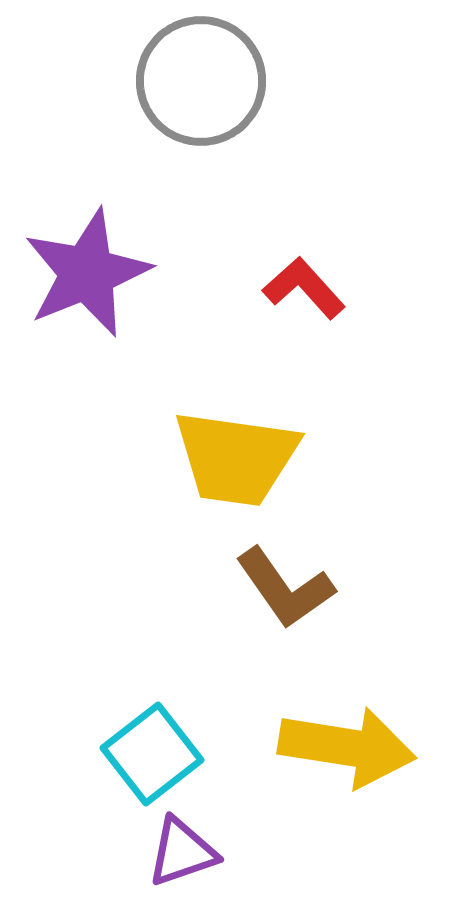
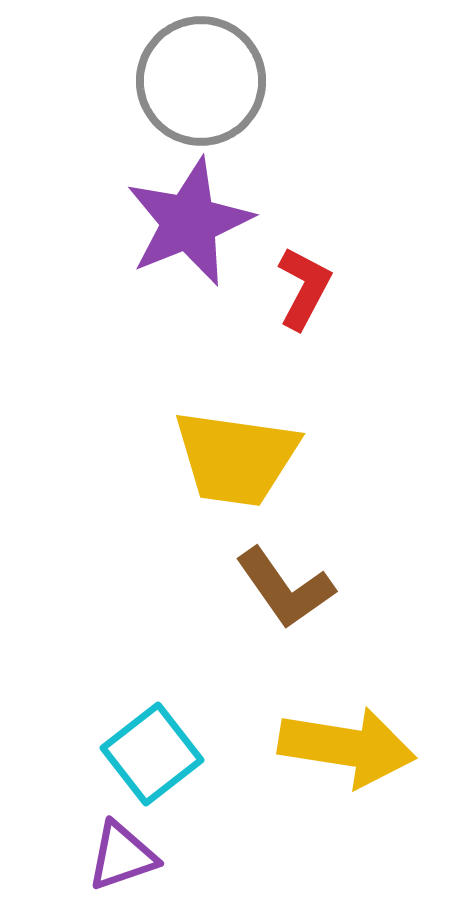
purple star: moved 102 px right, 51 px up
red L-shape: rotated 70 degrees clockwise
purple triangle: moved 60 px left, 4 px down
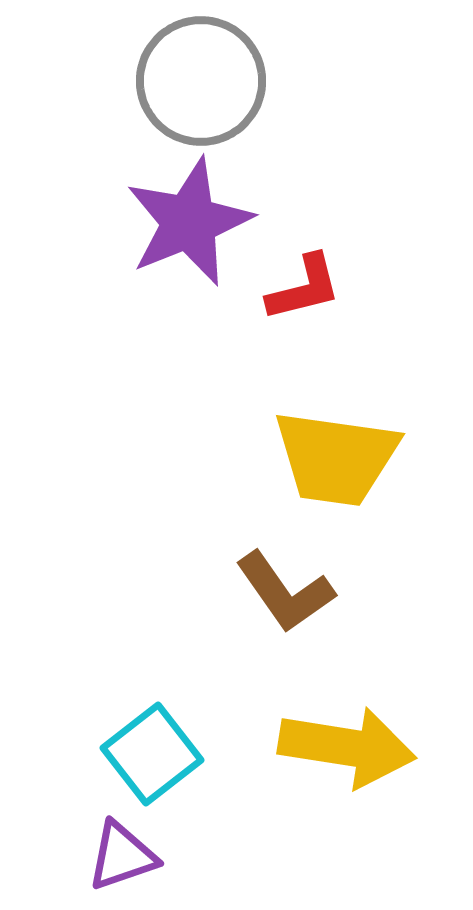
red L-shape: rotated 48 degrees clockwise
yellow trapezoid: moved 100 px right
brown L-shape: moved 4 px down
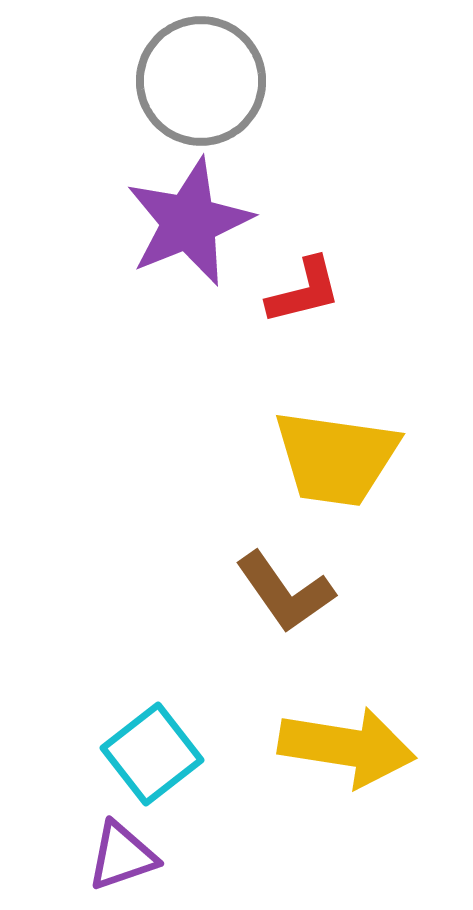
red L-shape: moved 3 px down
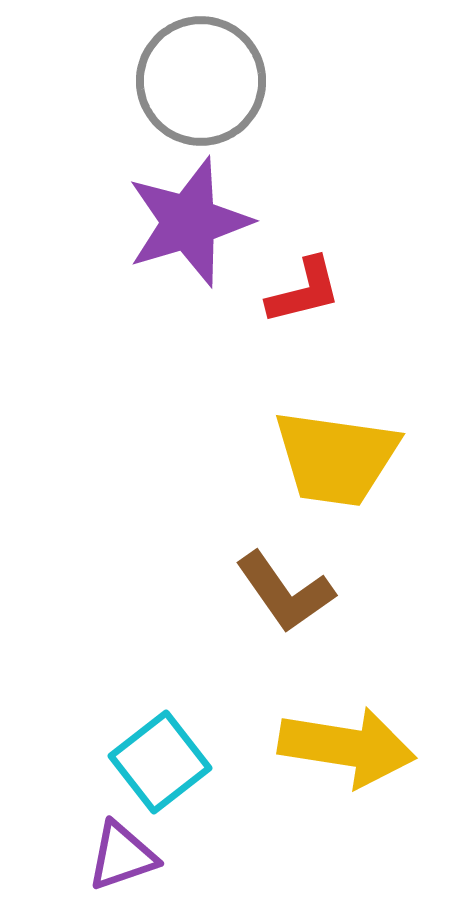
purple star: rotated 5 degrees clockwise
cyan square: moved 8 px right, 8 px down
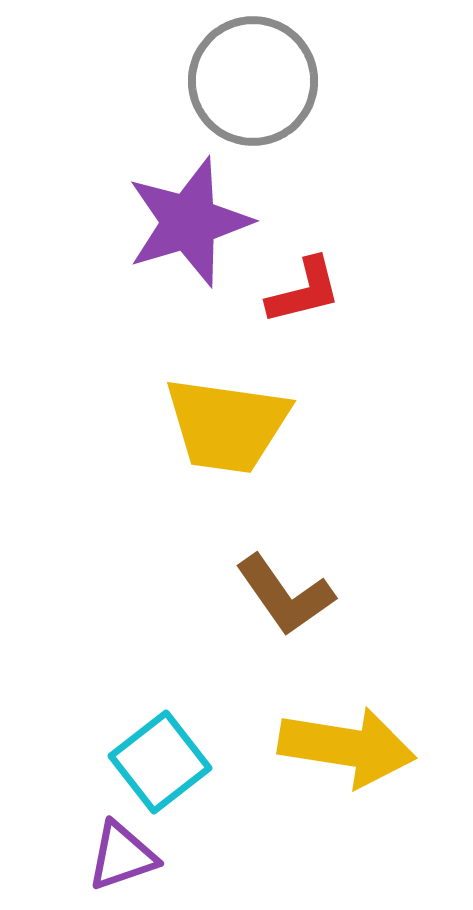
gray circle: moved 52 px right
yellow trapezoid: moved 109 px left, 33 px up
brown L-shape: moved 3 px down
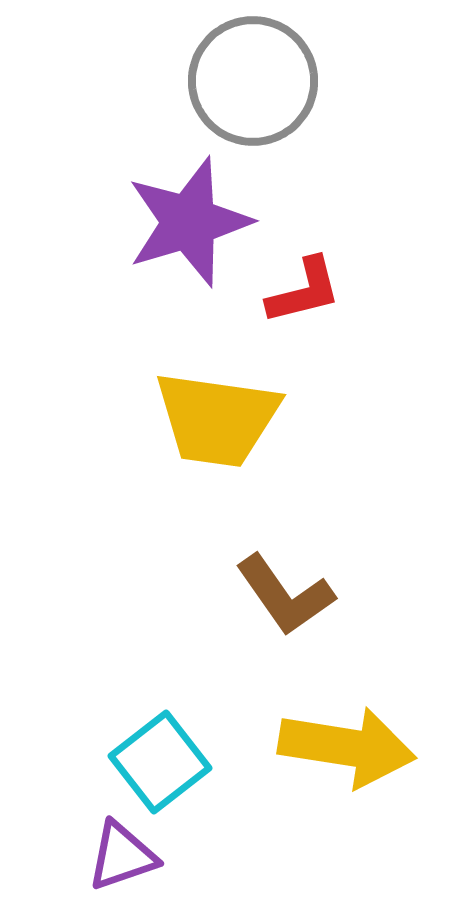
yellow trapezoid: moved 10 px left, 6 px up
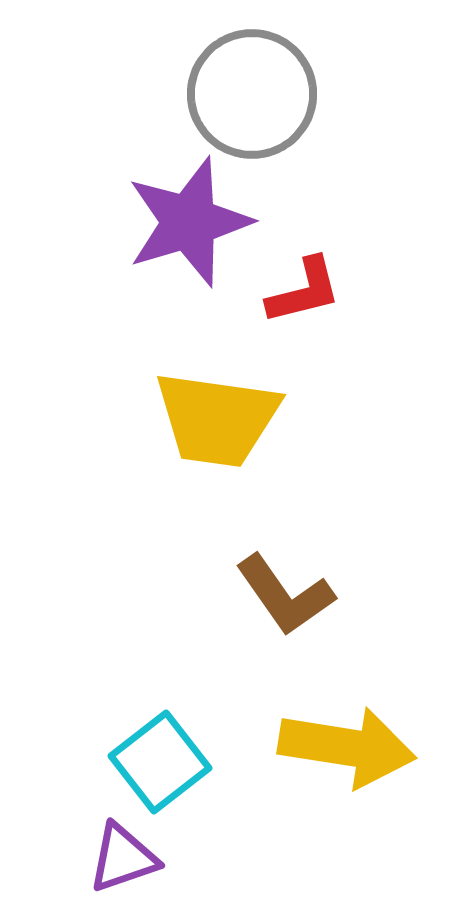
gray circle: moved 1 px left, 13 px down
purple triangle: moved 1 px right, 2 px down
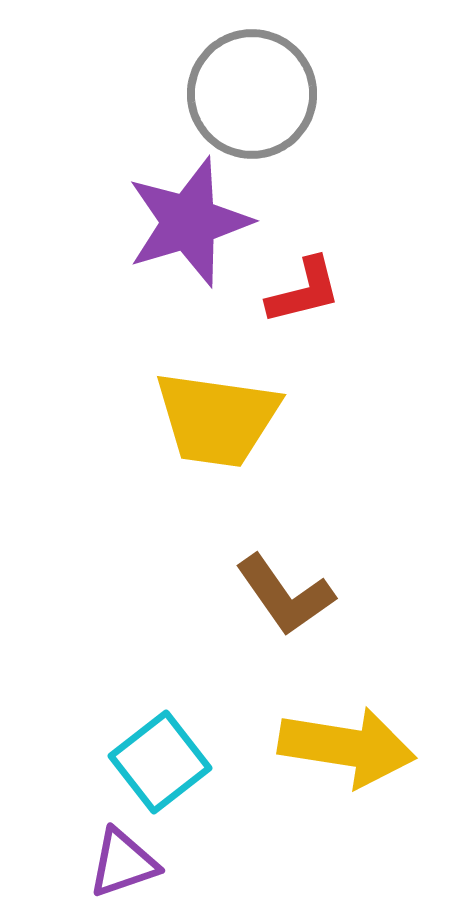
purple triangle: moved 5 px down
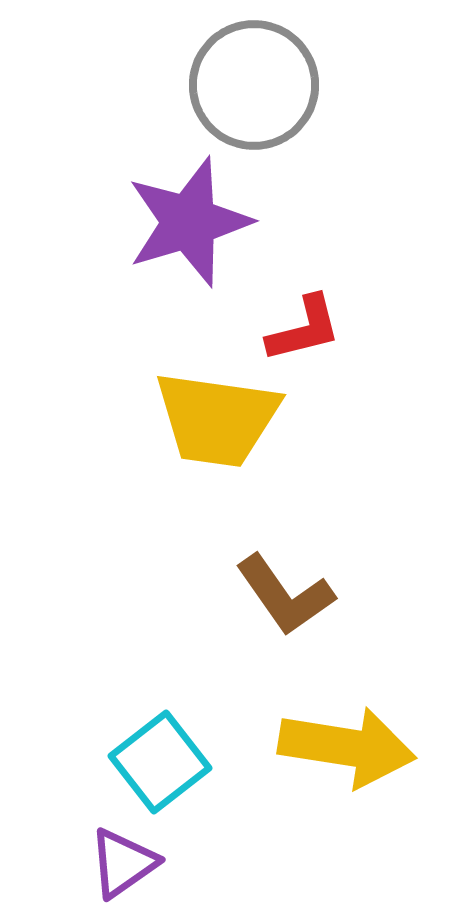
gray circle: moved 2 px right, 9 px up
red L-shape: moved 38 px down
purple triangle: rotated 16 degrees counterclockwise
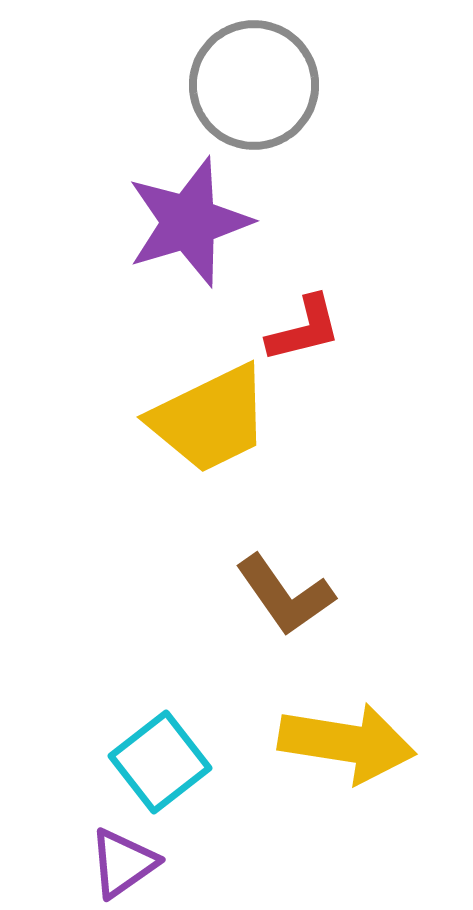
yellow trapezoid: moved 7 px left; rotated 34 degrees counterclockwise
yellow arrow: moved 4 px up
